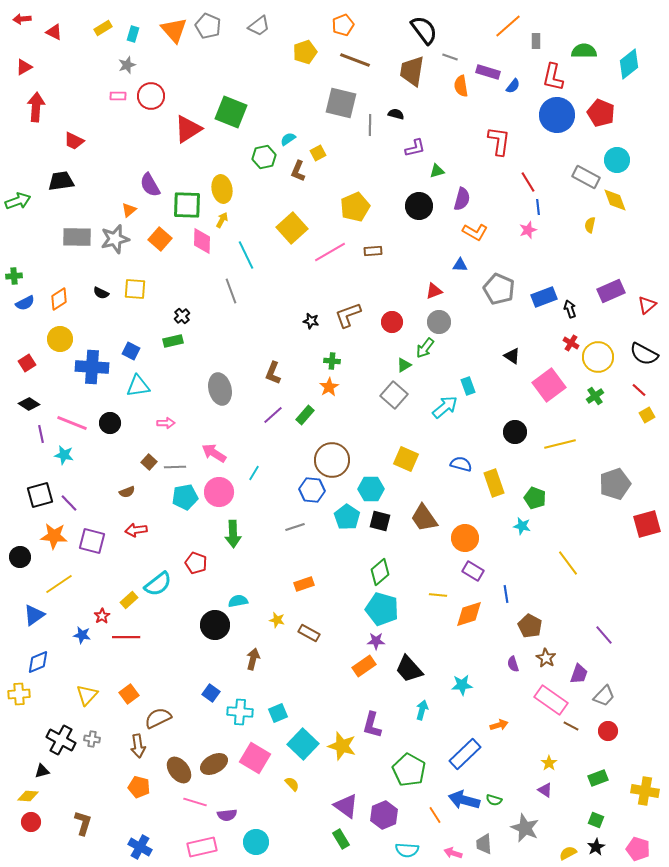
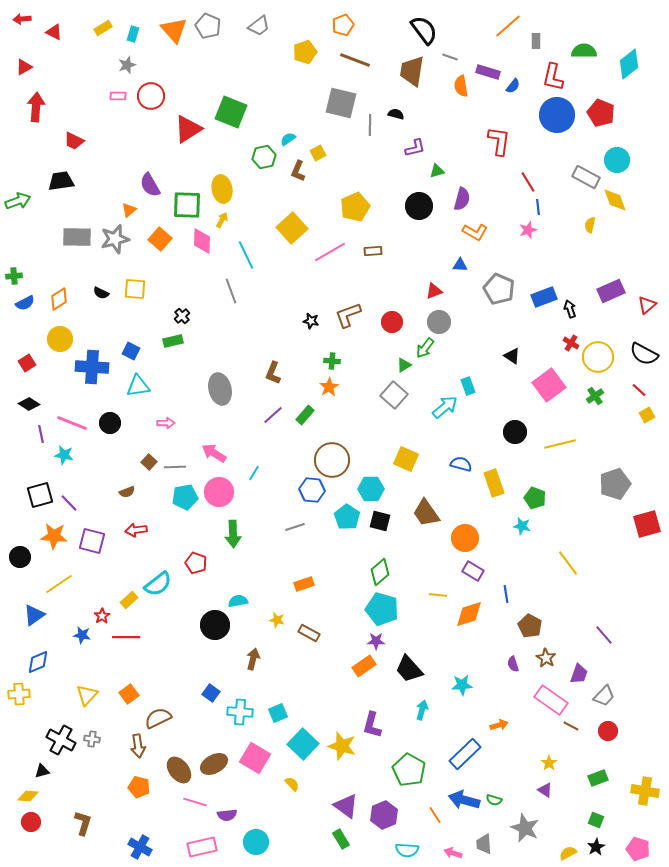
brown trapezoid at (424, 518): moved 2 px right, 5 px up
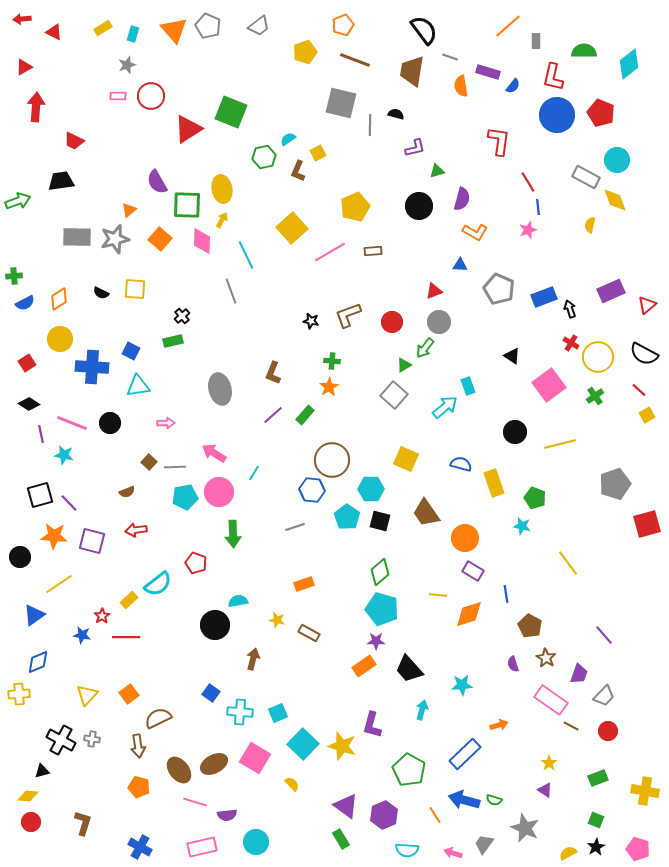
purple semicircle at (150, 185): moved 7 px right, 3 px up
gray trapezoid at (484, 844): rotated 40 degrees clockwise
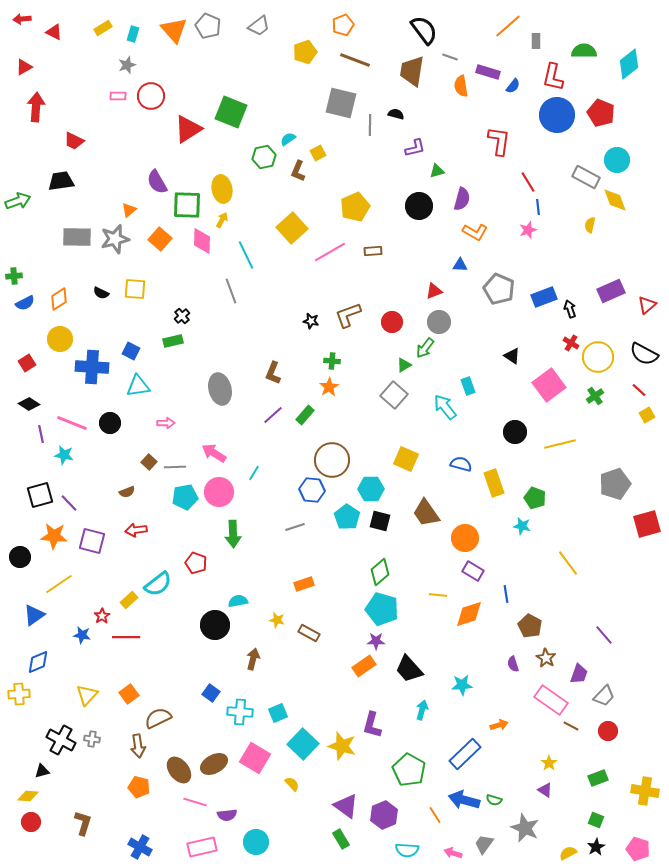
cyan arrow at (445, 407): rotated 88 degrees counterclockwise
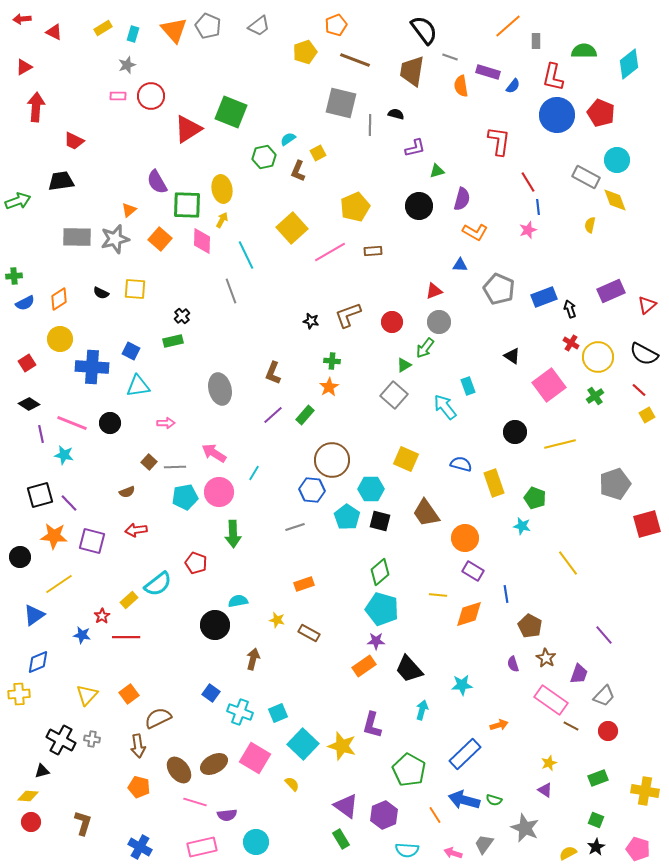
orange pentagon at (343, 25): moved 7 px left
cyan cross at (240, 712): rotated 15 degrees clockwise
yellow star at (549, 763): rotated 14 degrees clockwise
